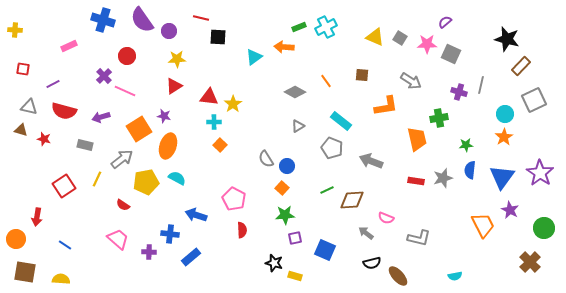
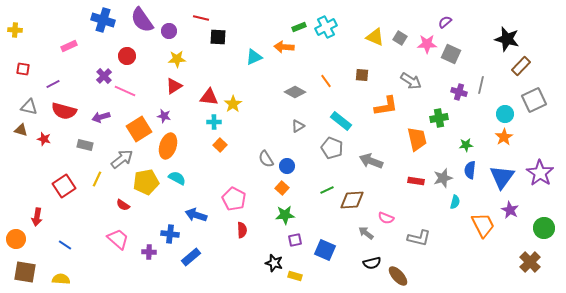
cyan triangle at (254, 57): rotated 12 degrees clockwise
purple square at (295, 238): moved 2 px down
cyan semicircle at (455, 276): moved 74 px up; rotated 64 degrees counterclockwise
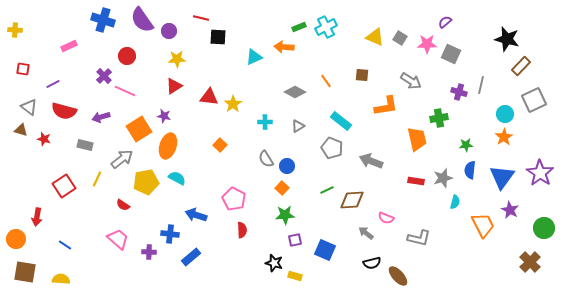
gray triangle at (29, 107): rotated 24 degrees clockwise
cyan cross at (214, 122): moved 51 px right
